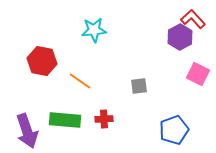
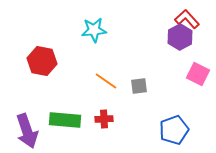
red L-shape: moved 6 px left
orange line: moved 26 px right
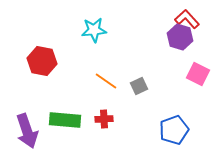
purple hexagon: rotated 15 degrees counterclockwise
gray square: rotated 18 degrees counterclockwise
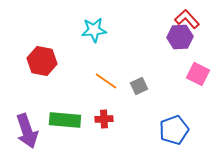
purple hexagon: rotated 20 degrees counterclockwise
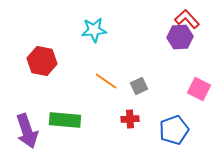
pink square: moved 1 px right, 15 px down
red cross: moved 26 px right
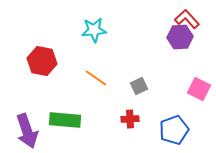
orange line: moved 10 px left, 3 px up
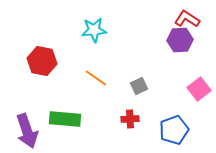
red L-shape: rotated 15 degrees counterclockwise
purple hexagon: moved 3 px down
pink square: rotated 25 degrees clockwise
green rectangle: moved 1 px up
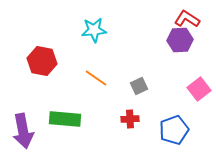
purple arrow: moved 4 px left; rotated 8 degrees clockwise
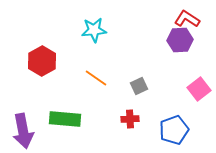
red hexagon: rotated 20 degrees clockwise
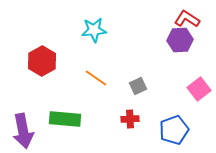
gray square: moved 1 px left
